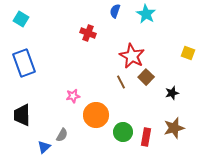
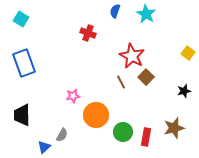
yellow square: rotated 16 degrees clockwise
black star: moved 12 px right, 2 px up
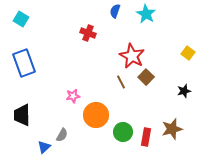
brown star: moved 2 px left, 1 px down
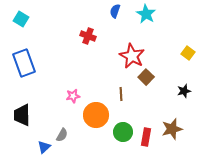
red cross: moved 3 px down
brown line: moved 12 px down; rotated 24 degrees clockwise
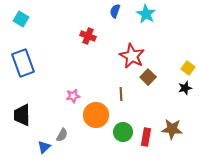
yellow square: moved 15 px down
blue rectangle: moved 1 px left
brown square: moved 2 px right
black star: moved 1 px right, 3 px up
brown star: rotated 20 degrees clockwise
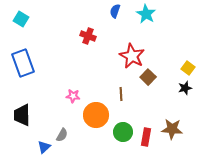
pink star: rotated 16 degrees clockwise
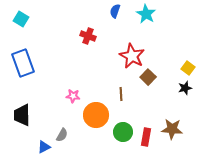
blue triangle: rotated 16 degrees clockwise
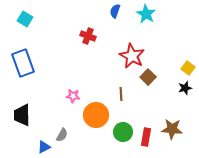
cyan square: moved 4 px right
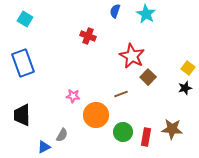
brown line: rotated 72 degrees clockwise
